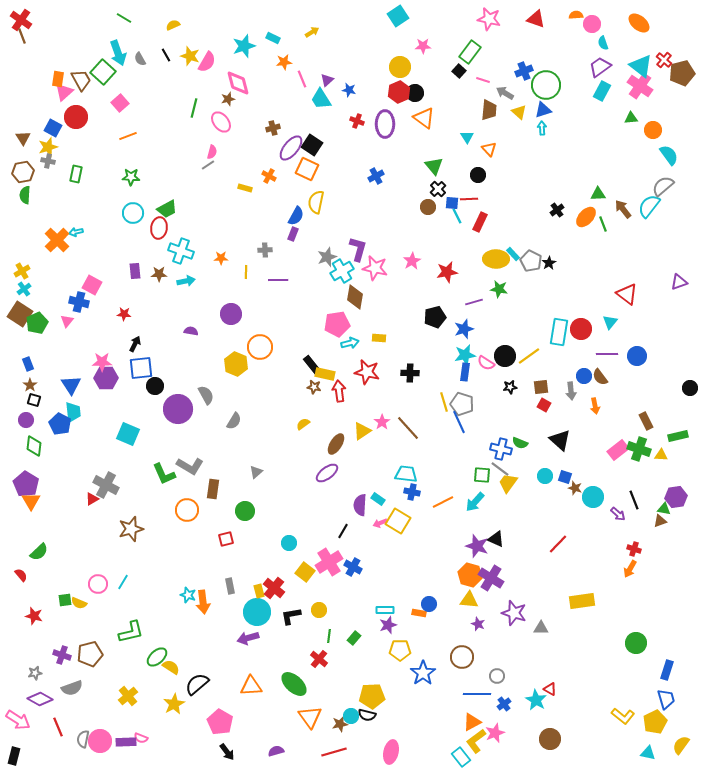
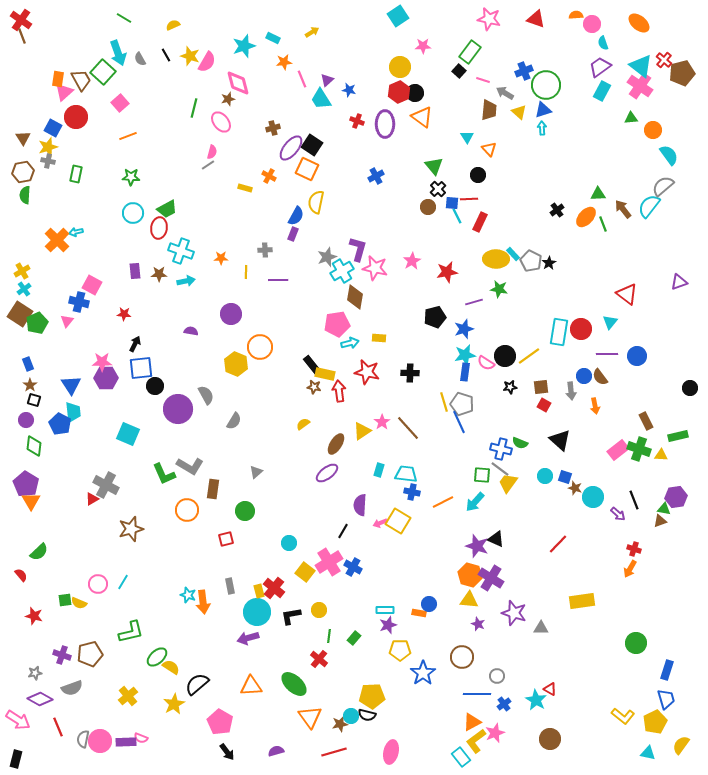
orange triangle at (424, 118): moved 2 px left, 1 px up
cyan rectangle at (378, 499): moved 1 px right, 29 px up; rotated 72 degrees clockwise
black rectangle at (14, 756): moved 2 px right, 3 px down
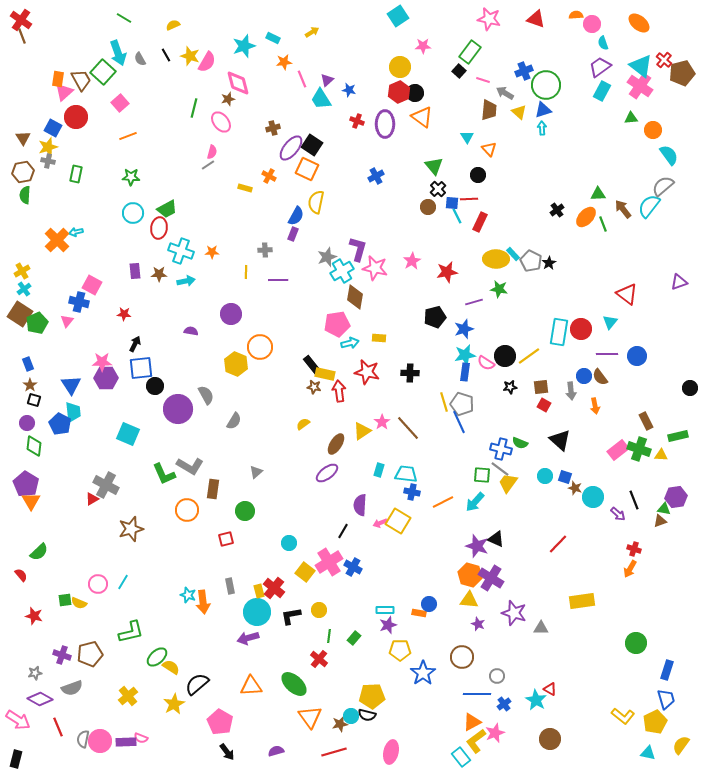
orange star at (221, 258): moved 9 px left, 6 px up
purple circle at (26, 420): moved 1 px right, 3 px down
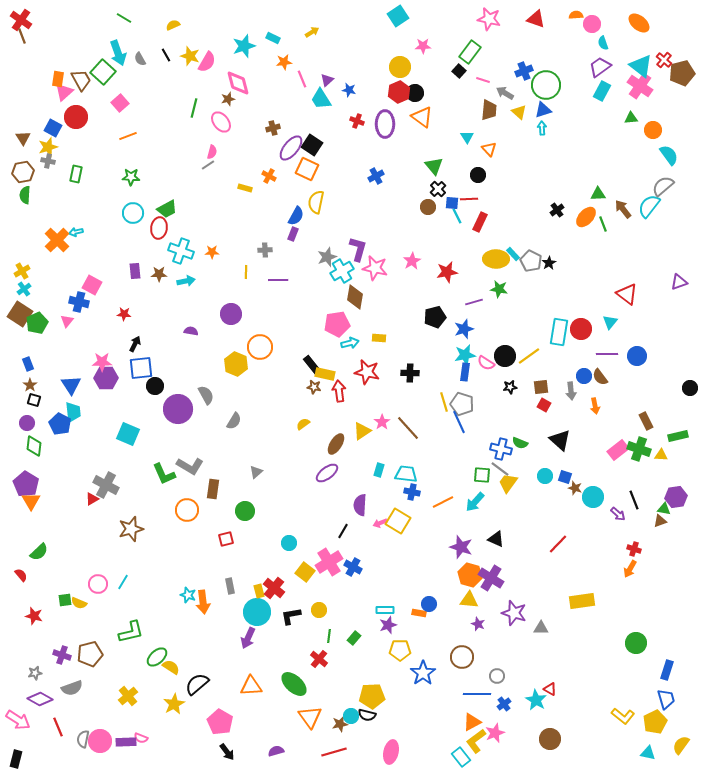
purple star at (477, 546): moved 16 px left, 1 px down
purple arrow at (248, 638): rotated 50 degrees counterclockwise
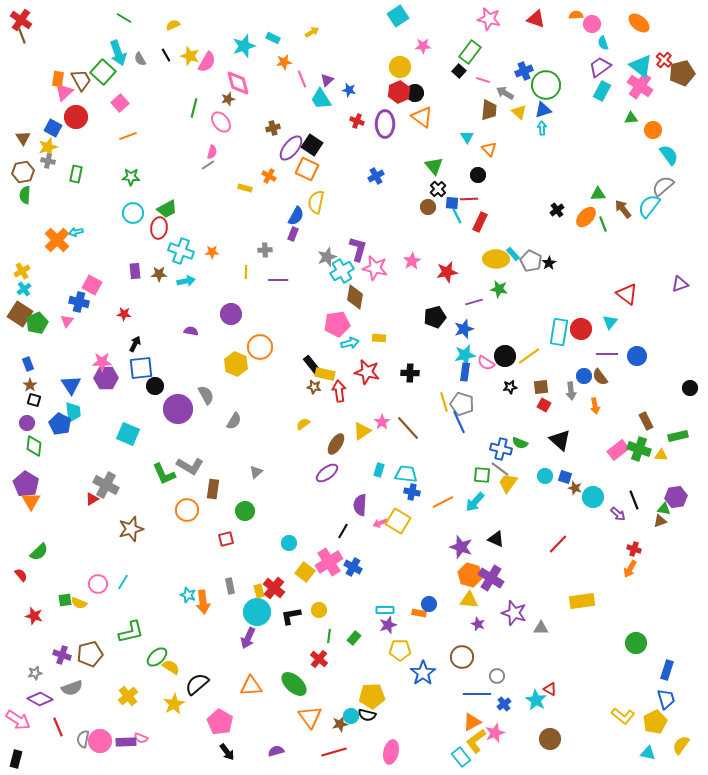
purple triangle at (679, 282): moved 1 px right, 2 px down
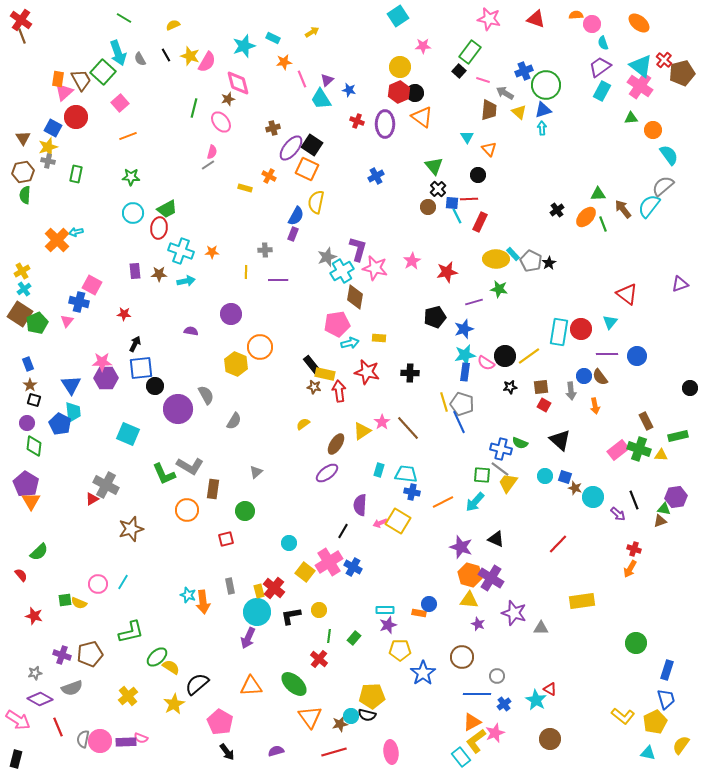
pink ellipse at (391, 752): rotated 20 degrees counterclockwise
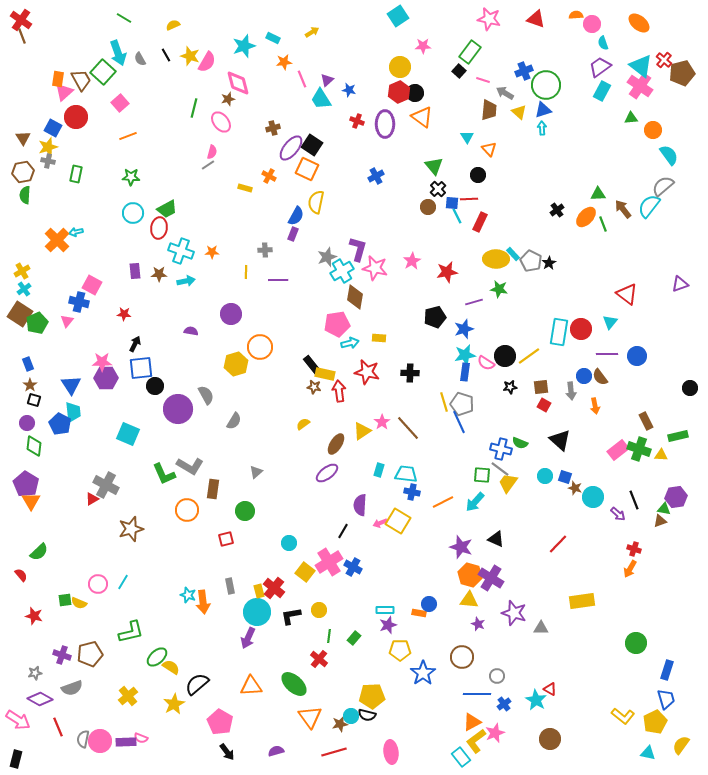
yellow hexagon at (236, 364): rotated 20 degrees clockwise
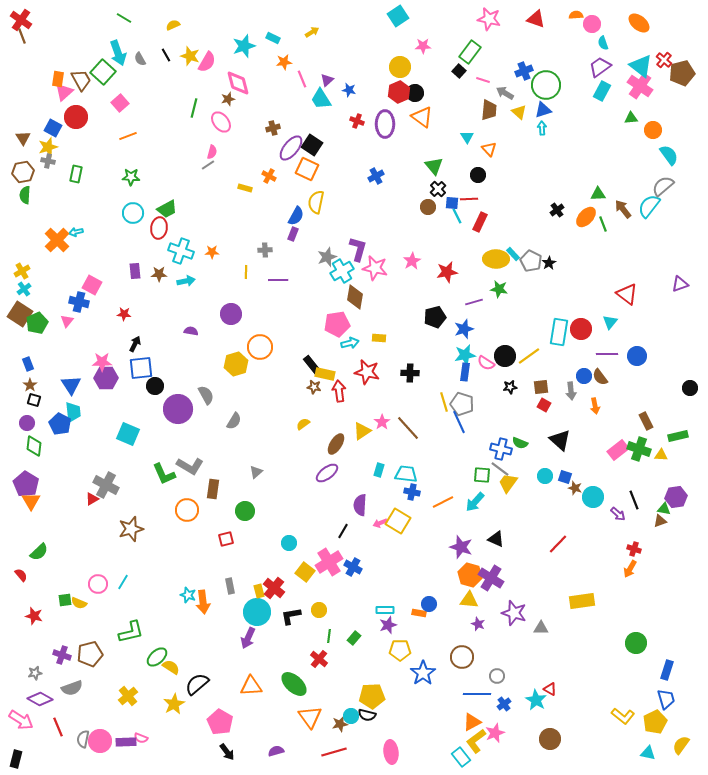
pink arrow at (18, 720): moved 3 px right
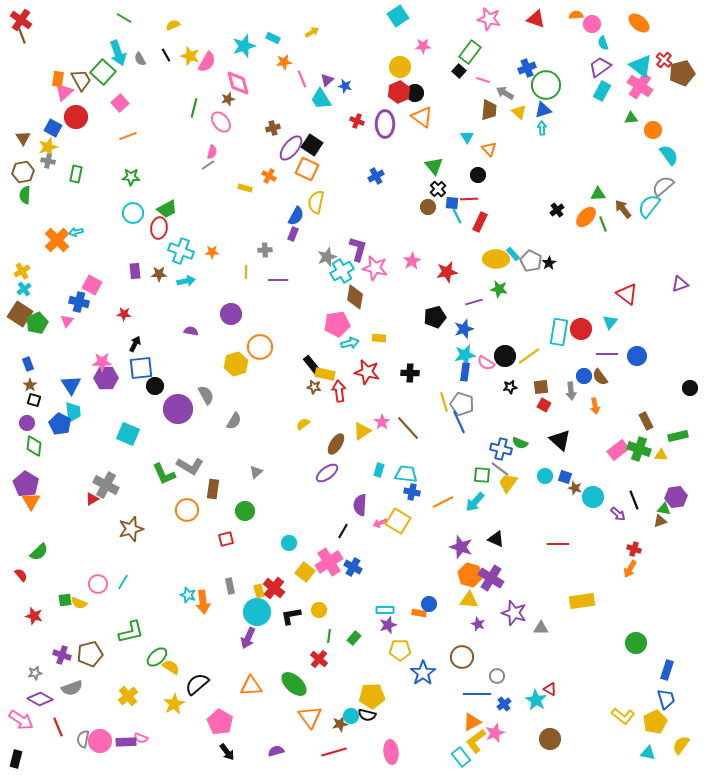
blue cross at (524, 71): moved 3 px right, 3 px up
blue star at (349, 90): moved 4 px left, 4 px up
red line at (558, 544): rotated 45 degrees clockwise
